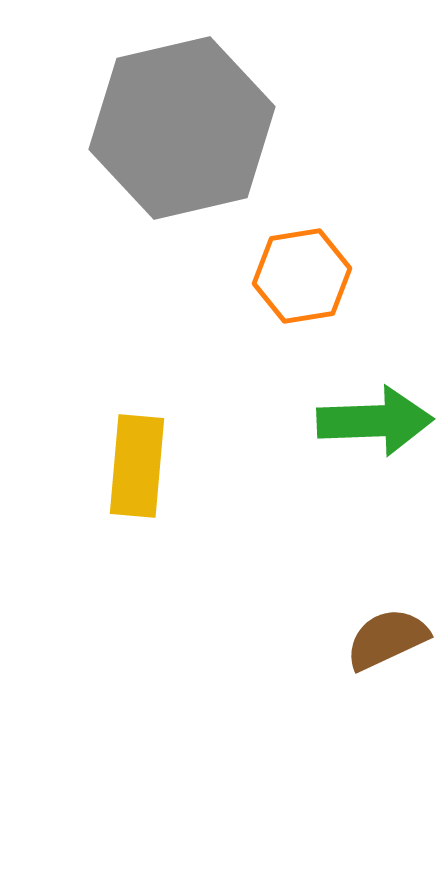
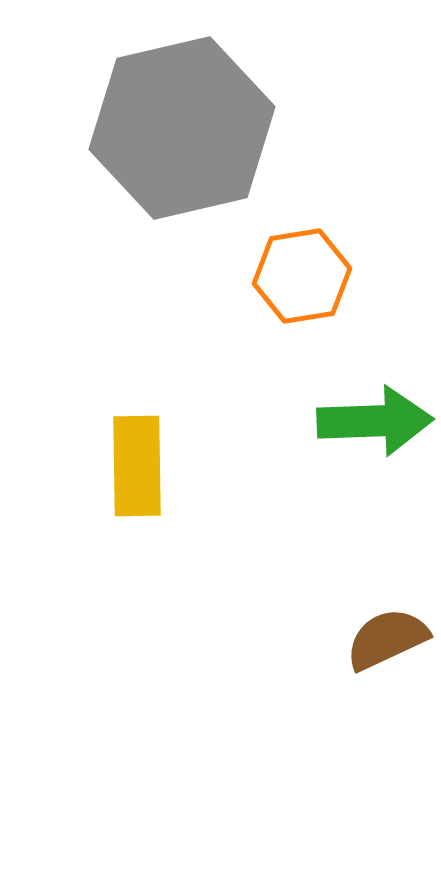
yellow rectangle: rotated 6 degrees counterclockwise
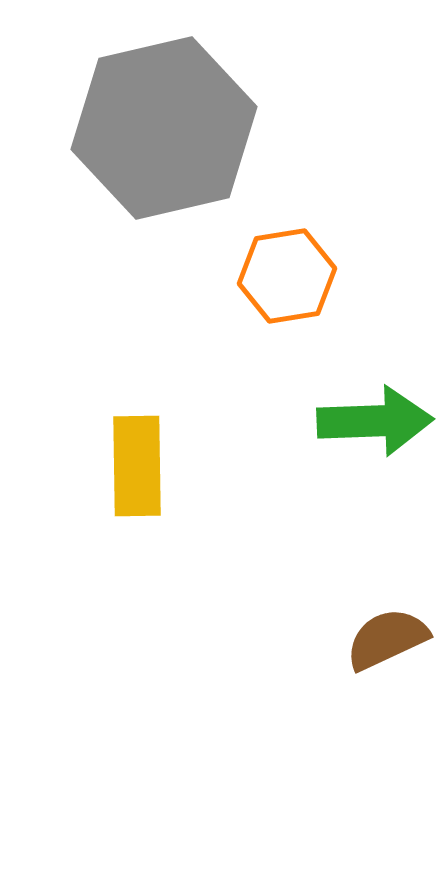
gray hexagon: moved 18 px left
orange hexagon: moved 15 px left
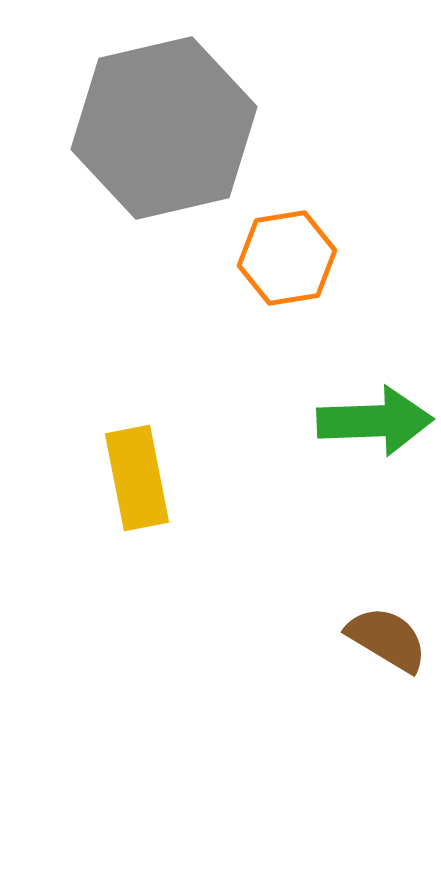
orange hexagon: moved 18 px up
yellow rectangle: moved 12 px down; rotated 10 degrees counterclockwise
brown semicircle: rotated 56 degrees clockwise
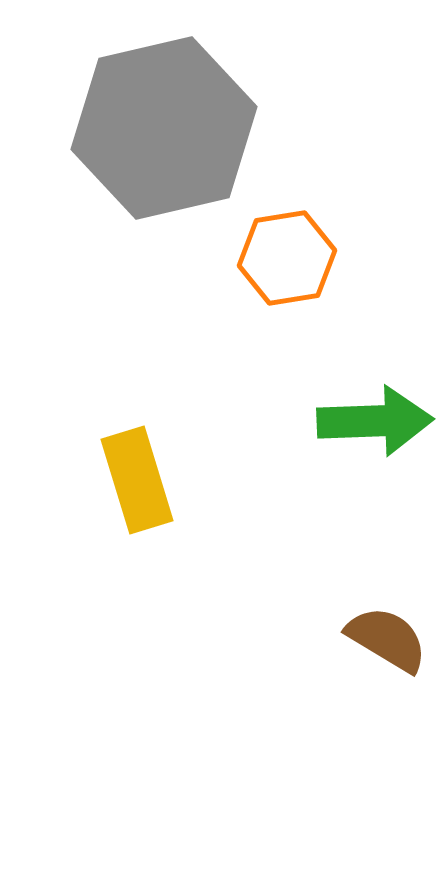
yellow rectangle: moved 2 px down; rotated 6 degrees counterclockwise
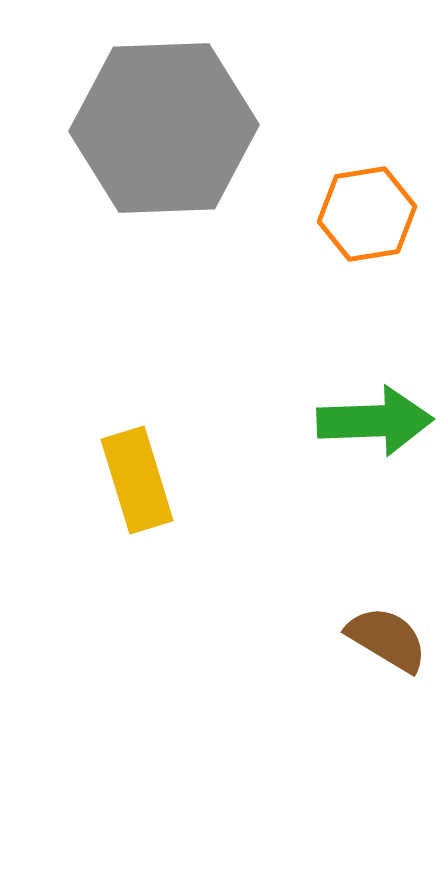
gray hexagon: rotated 11 degrees clockwise
orange hexagon: moved 80 px right, 44 px up
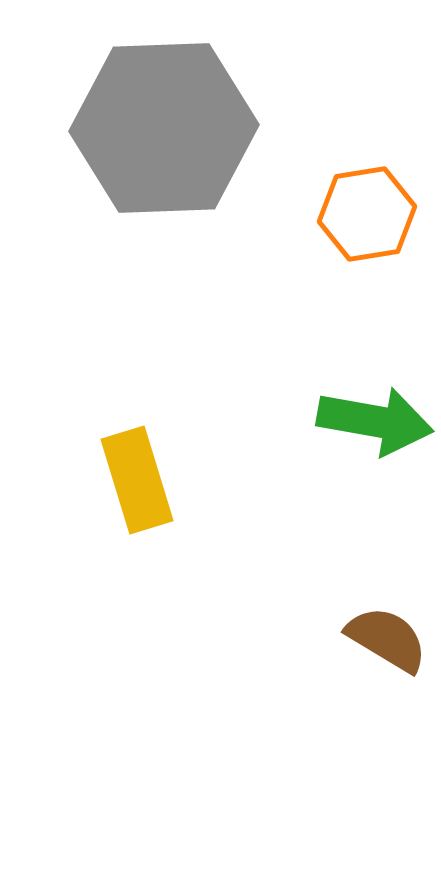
green arrow: rotated 12 degrees clockwise
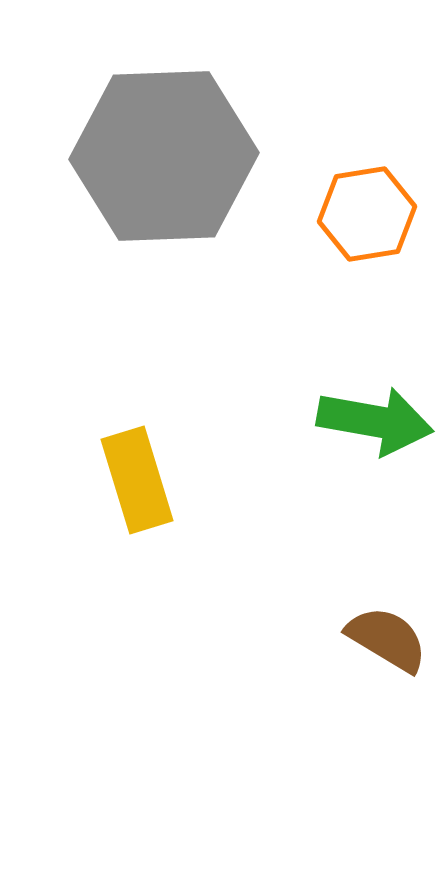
gray hexagon: moved 28 px down
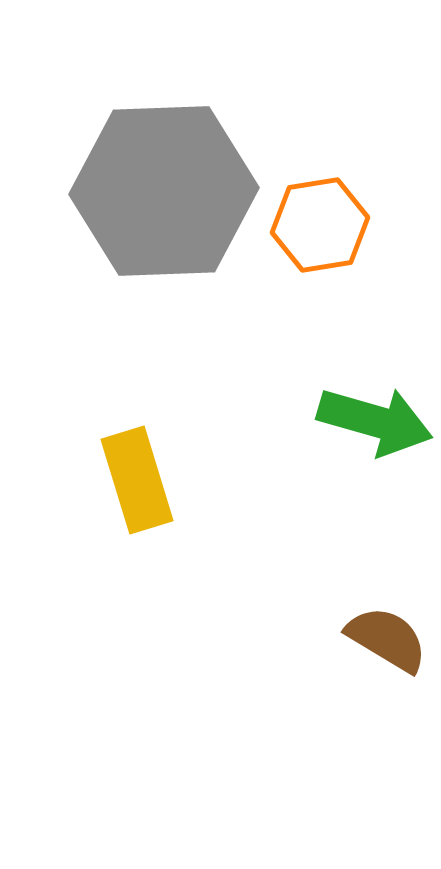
gray hexagon: moved 35 px down
orange hexagon: moved 47 px left, 11 px down
green arrow: rotated 6 degrees clockwise
